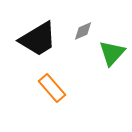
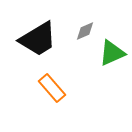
gray diamond: moved 2 px right
green triangle: rotated 24 degrees clockwise
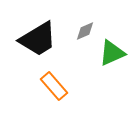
orange rectangle: moved 2 px right, 2 px up
